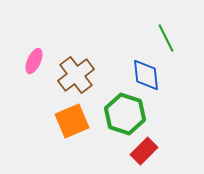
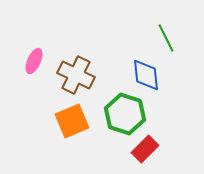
brown cross: rotated 27 degrees counterclockwise
red rectangle: moved 1 px right, 2 px up
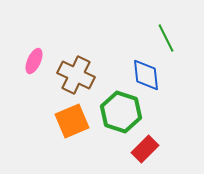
green hexagon: moved 4 px left, 2 px up
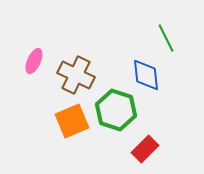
green hexagon: moved 5 px left, 2 px up
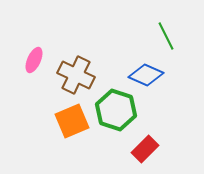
green line: moved 2 px up
pink ellipse: moved 1 px up
blue diamond: rotated 60 degrees counterclockwise
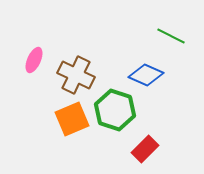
green line: moved 5 px right; rotated 36 degrees counterclockwise
green hexagon: moved 1 px left
orange square: moved 2 px up
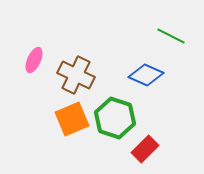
green hexagon: moved 8 px down
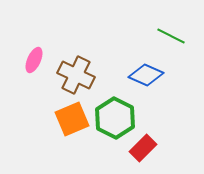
green hexagon: rotated 9 degrees clockwise
red rectangle: moved 2 px left, 1 px up
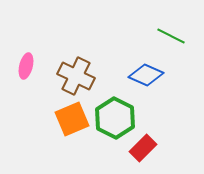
pink ellipse: moved 8 px left, 6 px down; rotated 10 degrees counterclockwise
brown cross: moved 1 px down
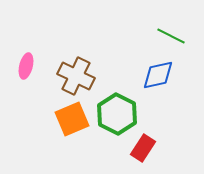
blue diamond: moved 12 px right; rotated 36 degrees counterclockwise
green hexagon: moved 2 px right, 4 px up
red rectangle: rotated 12 degrees counterclockwise
